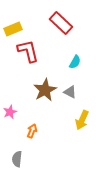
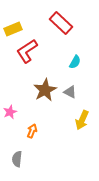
red L-shape: moved 1 px left; rotated 110 degrees counterclockwise
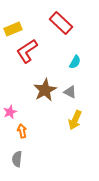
yellow arrow: moved 7 px left
orange arrow: moved 10 px left; rotated 32 degrees counterclockwise
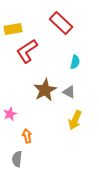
yellow rectangle: rotated 12 degrees clockwise
cyan semicircle: rotated 16 degrees counterclockwise
gray triangle: moved 1 px left
pink star: moved 2 px down
orange arrow: moved 5 px right, 5 px down
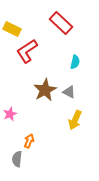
yellow rectangle: moved 1 px left; rotated 36 degrees clockwise
orange arrow: moved 2 px right, 5 px down; rotated 32 degrees clockwise
